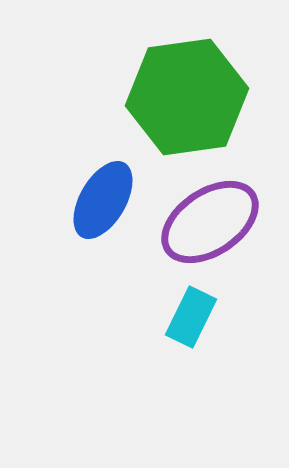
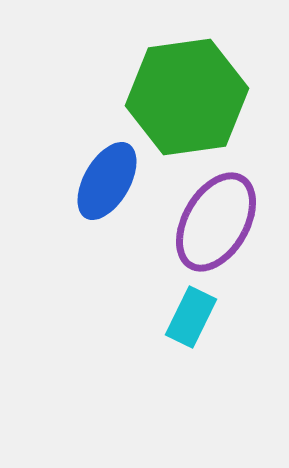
blue ellipse: moved 4 px right, 19 px up
purple ellipse: moved 6 px right; rotated 26 degrees counterclockwise
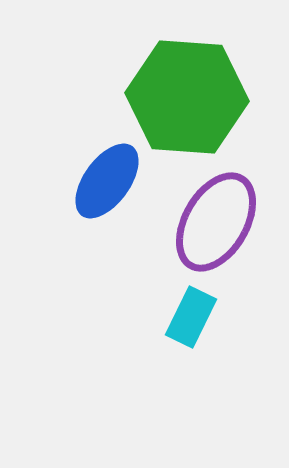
green hexagon: rotated 12 degrees clockwise
blue ellipse: rotated 6 degrees clockwise
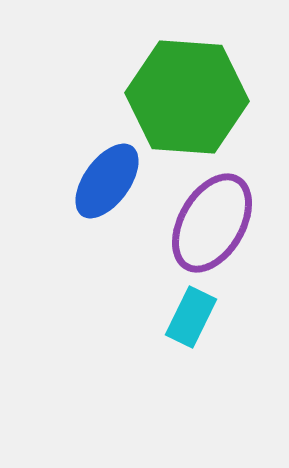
purple ellipse: moved 4 px left, 1 px down
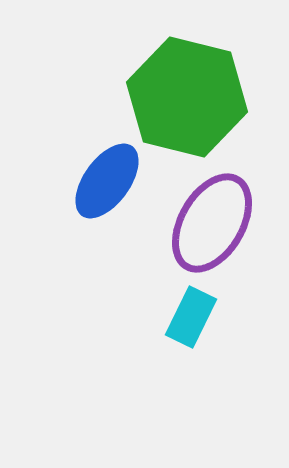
green hexagon: rotated 10 degrees clockwise
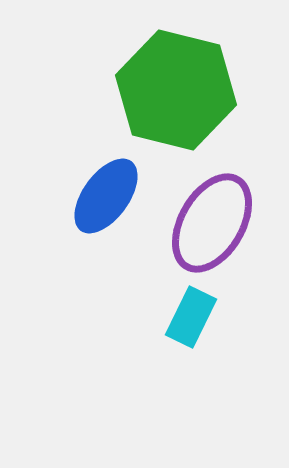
green hexagon: moved 11 px left, 7 px up
blue ellipse: moved 1 px left, 15 px down
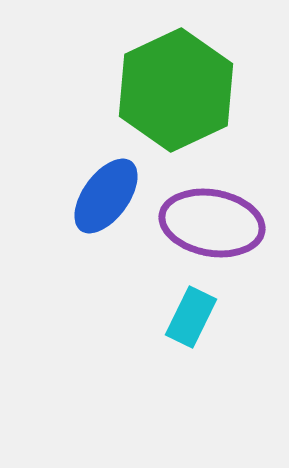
green hexagon: rotated 21 degrees clockwise
purple ellipse: rotated 70 degrees clockwise
